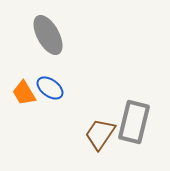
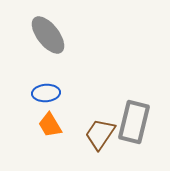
gray ellipse: rotated 9 degrees counterclockwise
blue ellipse: moved 4 px left, 5 px down; rotated 40 degrees counterclockwise
orange trapezoid: moved 26 px right, 32 px down
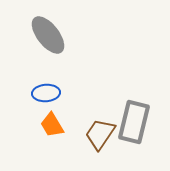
orange trapezoid: moved 2 px right
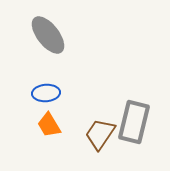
orange trapezoid: moved 3 px left
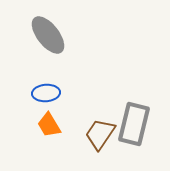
gray rectangle: moved 2 px down
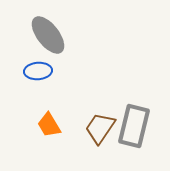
blue ellipse: moved 8 px left, 22 px up
gray rectangle: moved 2 px down
brown trapezoid: moved 6 px up
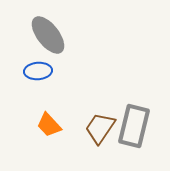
orange trapezoid: rotated 12 degrees counterclockwise
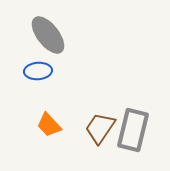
gray rectangle: moved 1 px left, 4 px down
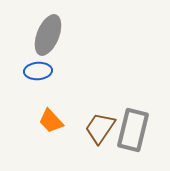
gray ellipse: rotated 60 degrees clockwise
orange trapezoid: moved 2 px right, 4 px up
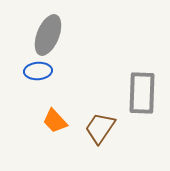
orange trapezoid: moved 4 px right
gray rectangle: moved 9 px right, 37 px up; rotated 12 degrees counterclockwise
